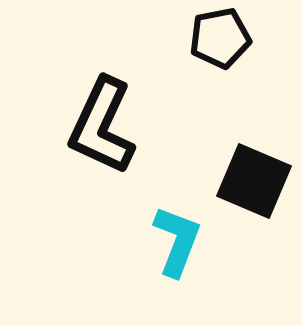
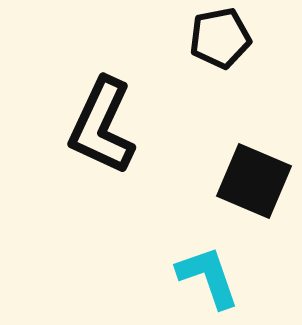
cyan L-shape: moved 31 px right, 36 px down; rotated 40 degrees counterclockwise
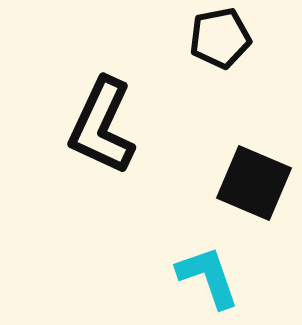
black square: moved 2 px down
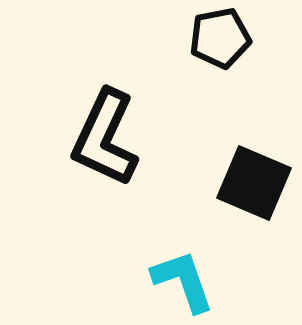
black L-shape: moved 3 px right, 12 px down
cyan L-shape: moved 25 px left, 4 px down
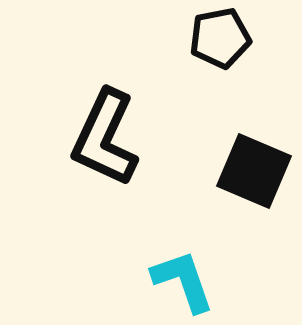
black square: moved 12 px up
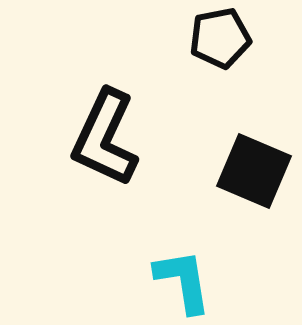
cyan L-shape: rotated 10 degrees clockwise
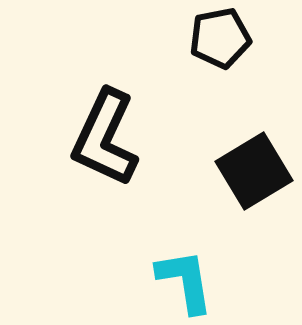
black square: rotated 36 degrees clockwise
cyan L-shape: moved 2 px right
